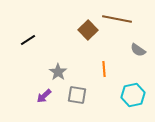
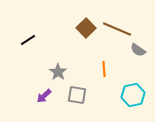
brown line: moved 10 px down; rotated 12 degrees clockwise
brown square: moved 2 px left, 2 px up
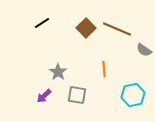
black line: moved 14 px right, 17 px up
gray semicircle: moved 6 px right
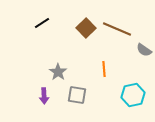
purple arrow: rotated 49 degrees counterclockwise
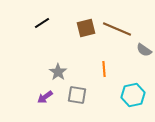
brown square: rotated 30 degrees clockwise
purple arrow: moved 1 px right, 1 px down; rotated 56 degrees clockwise
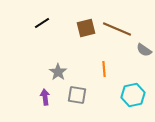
purple arrow: rotated 119 degrees clockwise
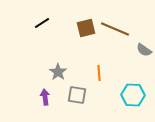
brown line: moved 2 px left
orange line: moved 5 px left, 4 px down
cyan hexagon: rotated 15 degrees clockwise
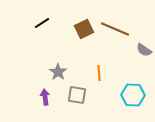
brown square: moved 2 px left, 1 px down; rotated 12 degrees counterclockwise
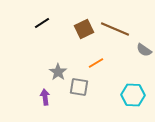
orange line: moved 3 px left, 10 px up; rotated 63 degrees clockwise
gray square: moved 2 px right, 8 px up
